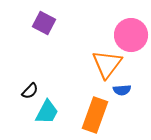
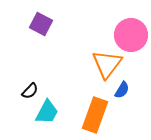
purple square: moved 3 px left, 1 px down
blue semicircle: rotated 54 degrees counterclockwise
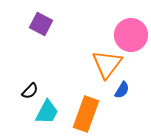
orange rectangle: moved 9 px left, 1 px up
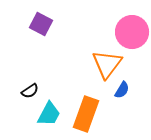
pink circle: moved 1 px right, 3 px up
black semicircle: rotated 12 degrees clockwise
cyan trapezoid: moved 2 px right, 2 px down
